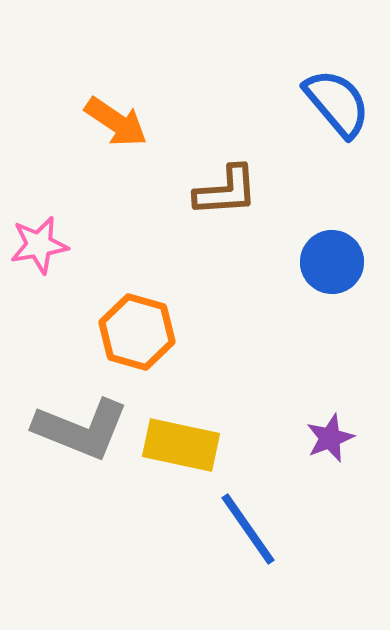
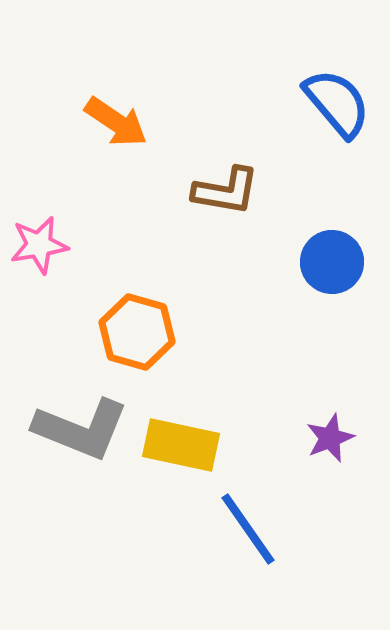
brown L-shape: rotated 14 degrees clockwise
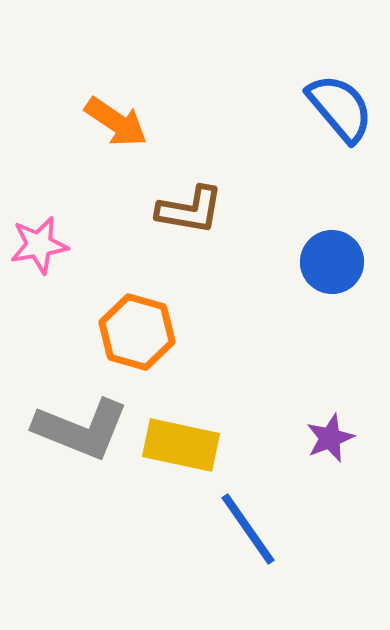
blue semicircle: moved 3 px right, 5 px down
brown L-shape: moved 36 px left, 19 px down
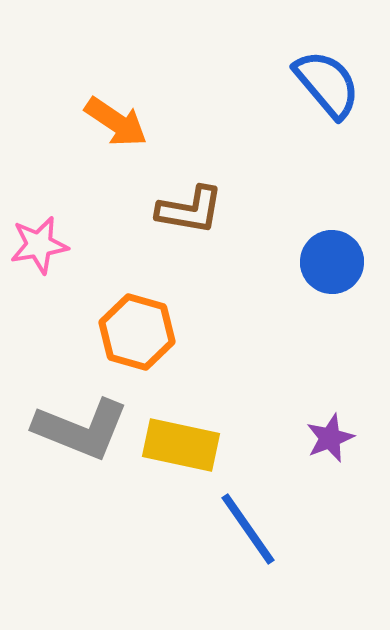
blue semicircle: moved 13 px left, 24 px up
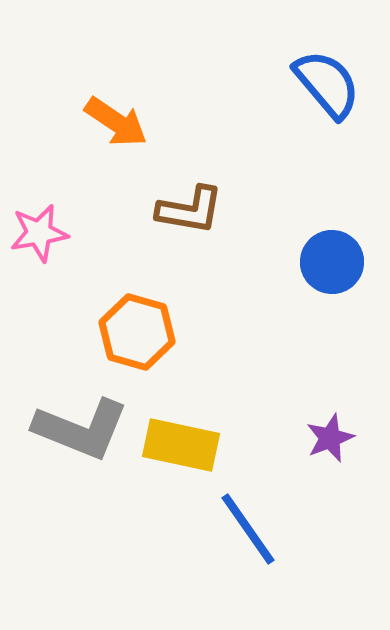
pink star: moved 12 px up
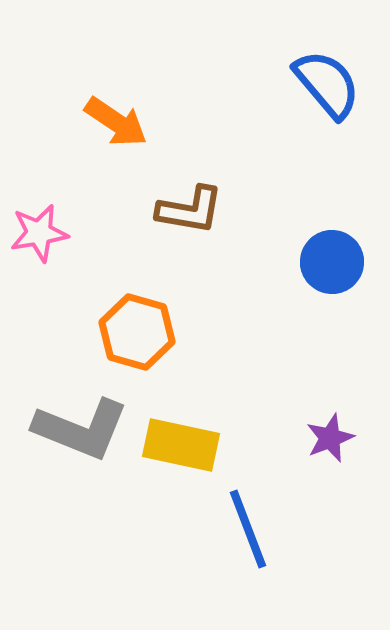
blue line: rotated 14 degrees clockwise
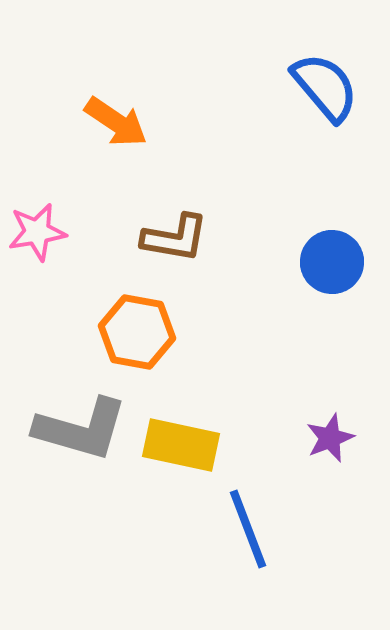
blue semicircle: moved 2 px left, 3 px down
brown L-shape: moved 15 px left, 28 px down
pink star: moved 2 px left, 1 px up
orange hexagon: rotated 6 degrees counterclockwise
gray L-shape: rotated 6 degrees counterclockwise
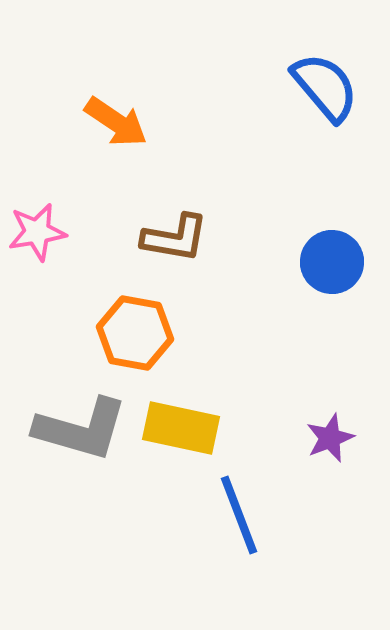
orange hexagon: moved 2 px left, 1 px down
yellow rectangle: moved 17 px up
blue line: moved 9 px left, 14 px up
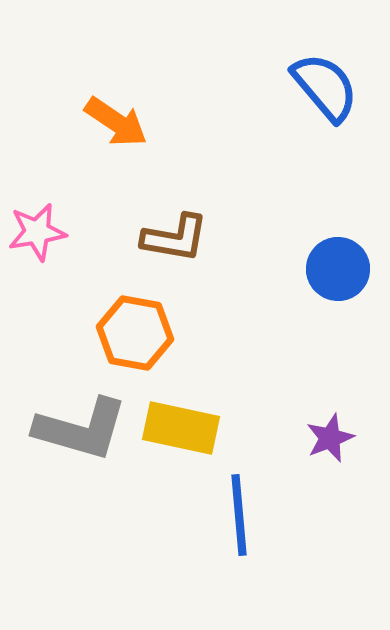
blue circle: moved 6 px right, 7 px down
blue line: rotated 16 degrees clockwise
